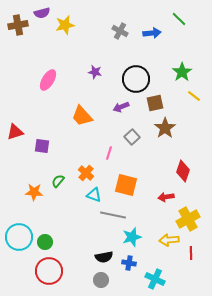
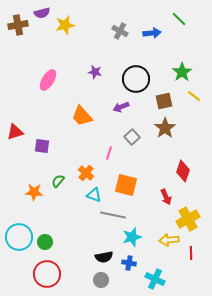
brown square: moved 9 px right, 2 px up
red arrow: rotated 105 degrees counterclockwise
red circle: moved 2 px left, 3 px down
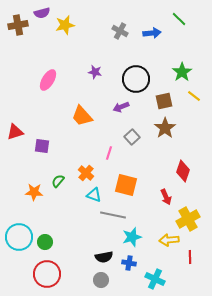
red line: moved 1 px left, 4 px down
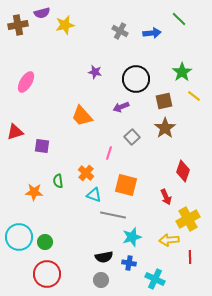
pink ellipse: moved 22 px left, 2 px down
green semicircle: rotated 48 degrees counterclockwise
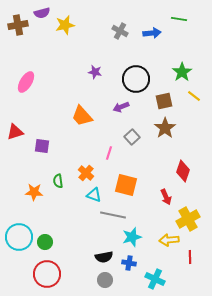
green line: rotated 35 degrees counterclockwise
gray circle: moved 4 px right
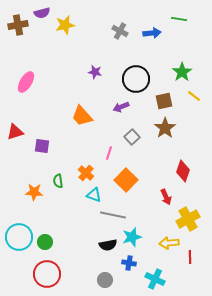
orange square: moved 5 px up; rotated 30 degrees clockwise
yellow arrow: moved 3 px down
black semicircle: moved 4 px right, 12 px up
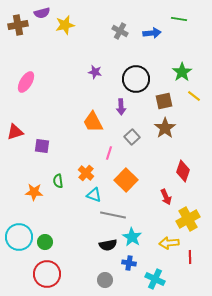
purple arrow: rotated 70 degrees counterclockwise
orange trapezoid: moved 11 px right, 6 px down; rotated 15 degrees clockwise
cyan star: rotated 24 degrees counterclockwise
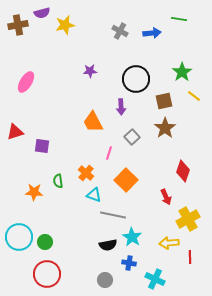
purple star: moved 5 px left, 1 px up; rotated 16 degrees counterclockwise
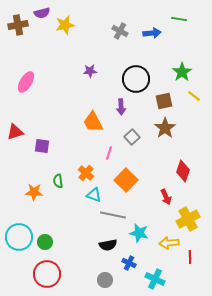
cyan star: moved 7 px right, 4 px up; rotated 18 degrees counterclockwise
blue cross: rotated 16 degrees clockwise
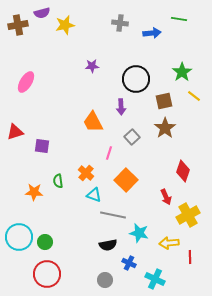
gray cross: moved 8 px up; rotated 21 degrees counterclockwise
purple star: moved 2 px right, 5 px up
yellow cross: moved 4 px up
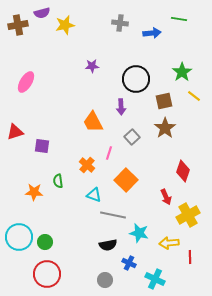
orange cross: moved 1 px right, 8 px up
